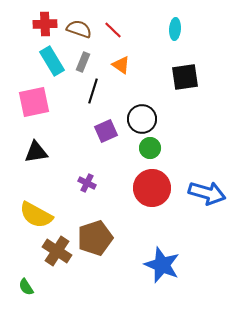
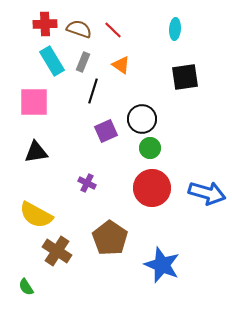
pink square: rotated 12 degrees clockwise
brown pentagon: moved 15 px right; rotated 20 degrees counterclockwise
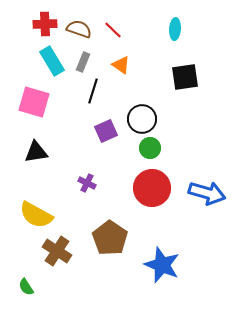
pink square: rotated 16 degrees clockwise
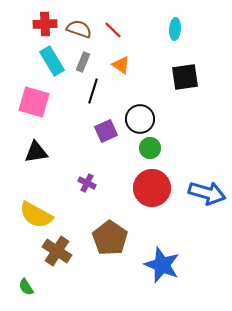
black circle: moved 2 px left
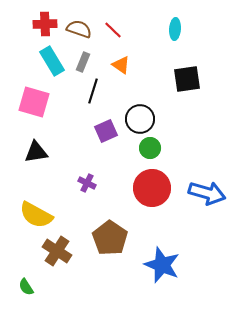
black square: moved 2 px right, 2 px down
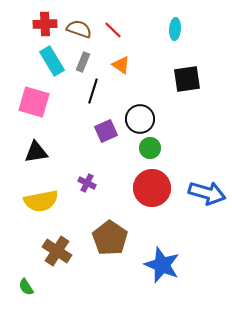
yellow semicircle: moved 5 px right, 14 px up; rotated 40 degrees counterclockwise
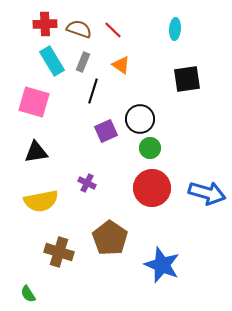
brown cross: moved 2 px right, 1 px down; rotated 16 degrees counterclockwise
green semicircle: moved 2 px right, 7 px down
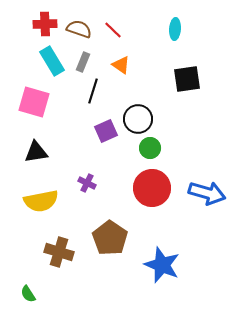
black circle: moved 2 px left
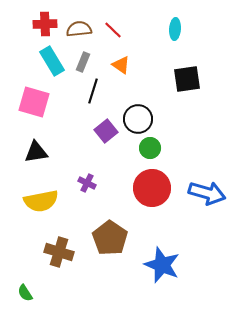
brown semicircle: rotated 25 degrees counterclockwise
purple square: rotated 15 degrees counterclockwise
green semicircle: moved 3 px left, 1 px up
